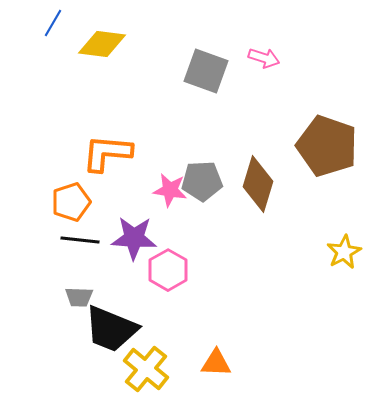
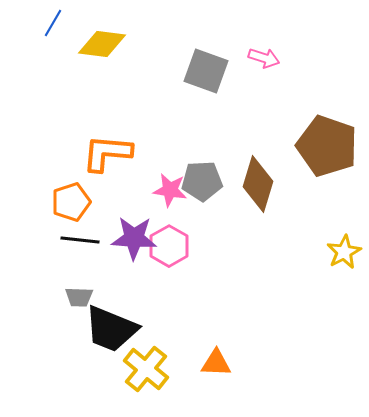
pink hexagon: moved 1 px right, 24 px up
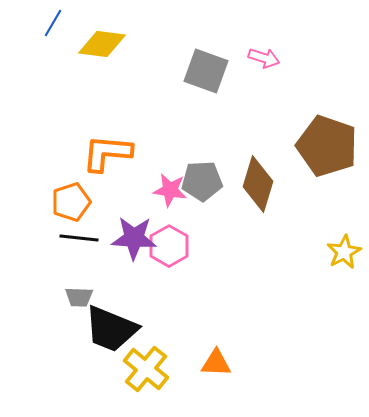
black line: moved 1 px left, 2 px up
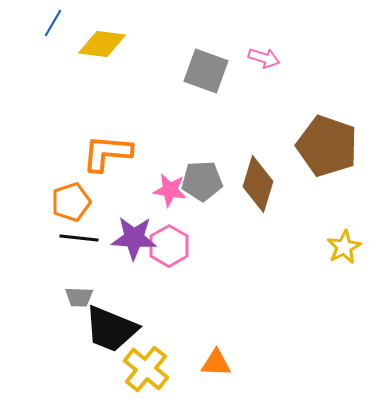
yellow star: moved 5 px up
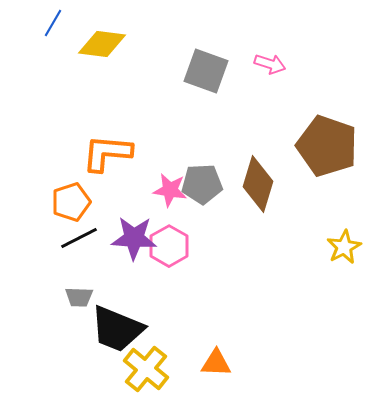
pink arrow: moved 6 px right, 6 px down
gray pentagon: moved 3 px down
black line: rotated 33 degrees counterclockwise
black trapezoid: moved 6 px right
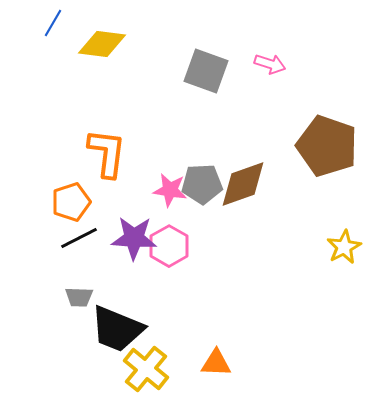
orange L-shape: rotated 92 degrees clockwise
brown diamond: moved 15 px left; rotated 54 degrees clockwise
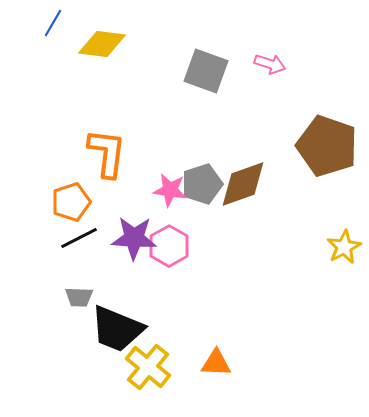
gray pentagon: rotated 15 degrees counterclockwise
yellow cross: moved 2 px right, 2 px up
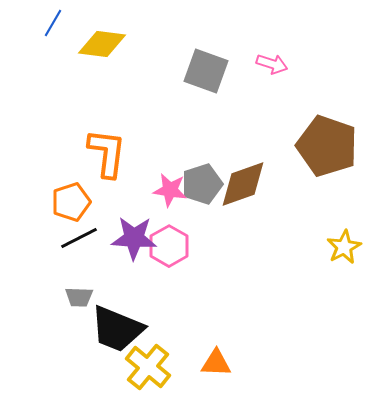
pink arrow: moved 2 px right
